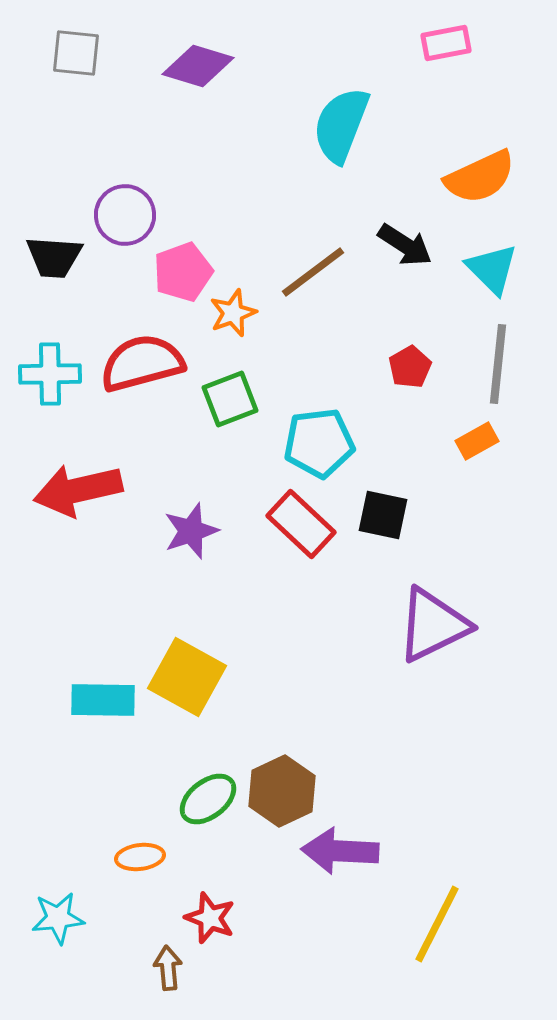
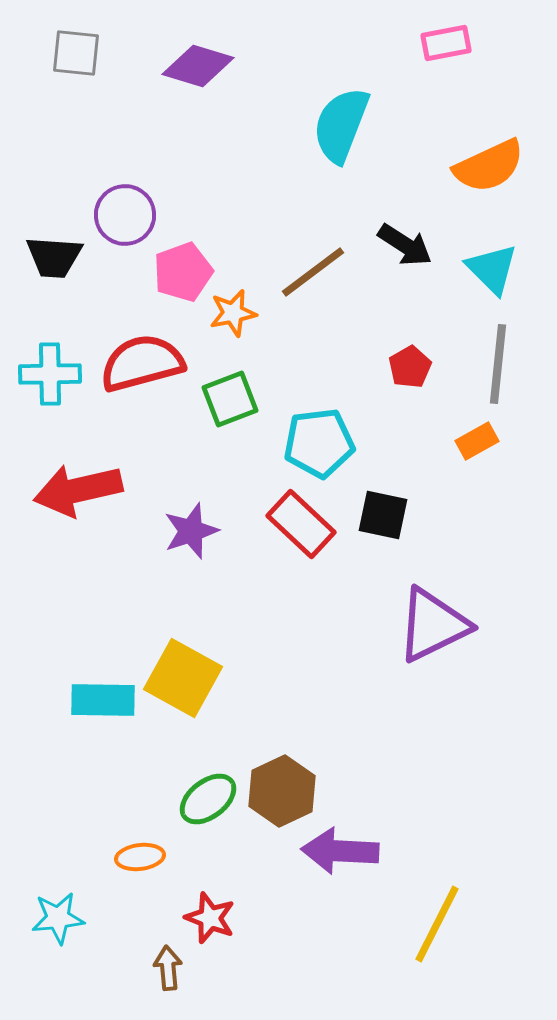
orange semicircle: moved 9 px right, 11 px up
orange star: rotated 9 degrees clockwise
yellow square: moved 4 px left, 1 px down
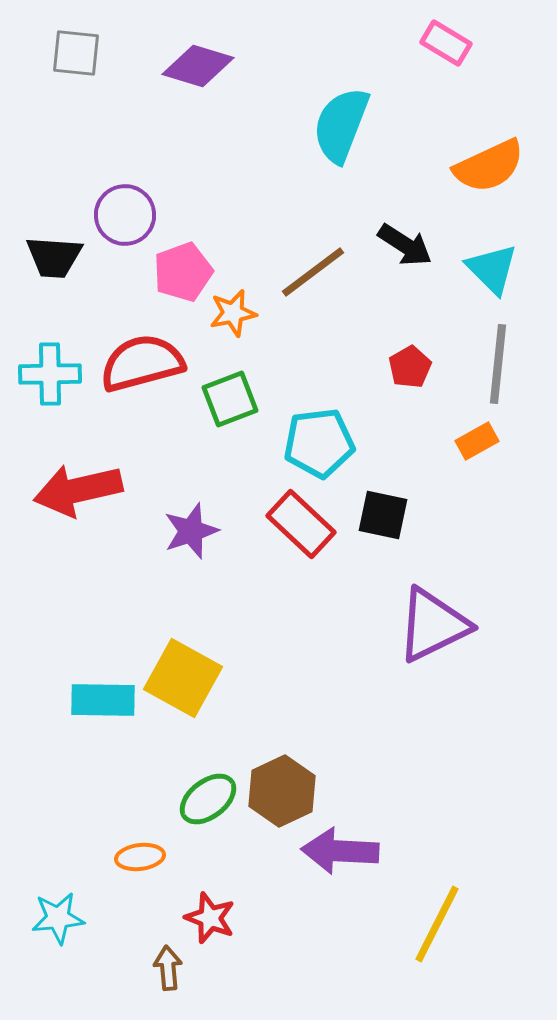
pink rectangle: rotated 42 degrees clockwise
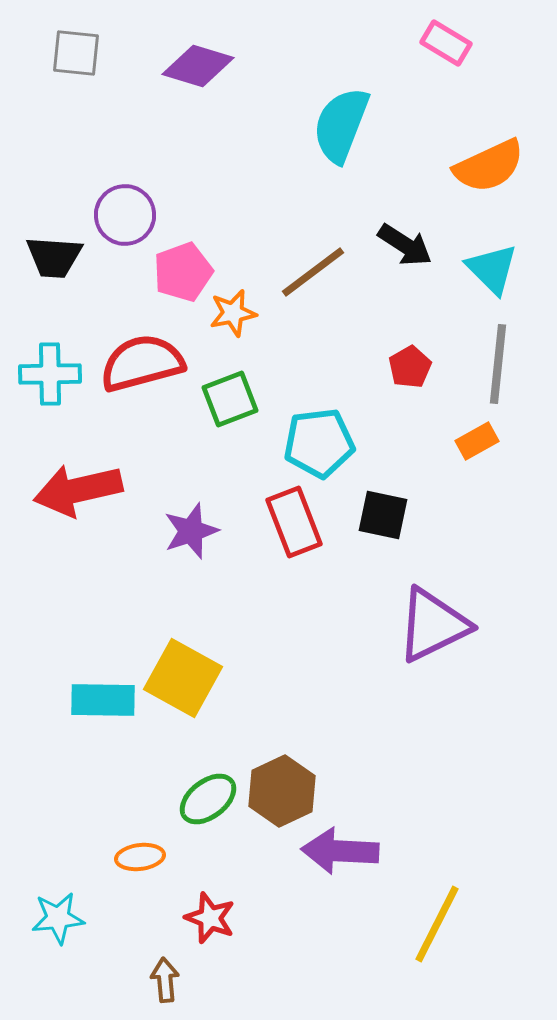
red rectangle: moved 7 px left, 2 px up; rotated 26 degrees clockwise
brown arrow: moved 3 px left, 12 px down
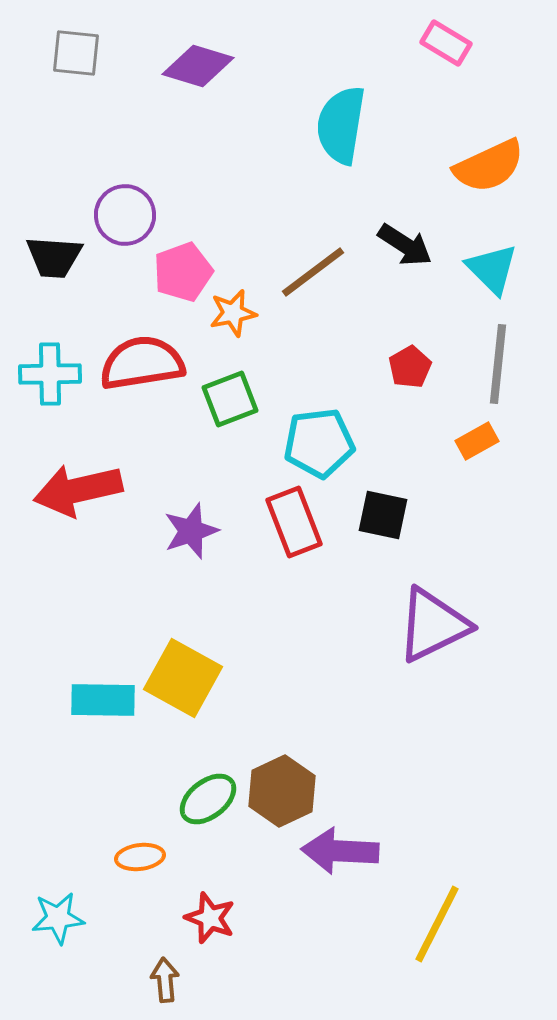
cyan semicircle: rotated 12 degrees counterclockwise
red semicircle: rotated 6 degrees clockwise
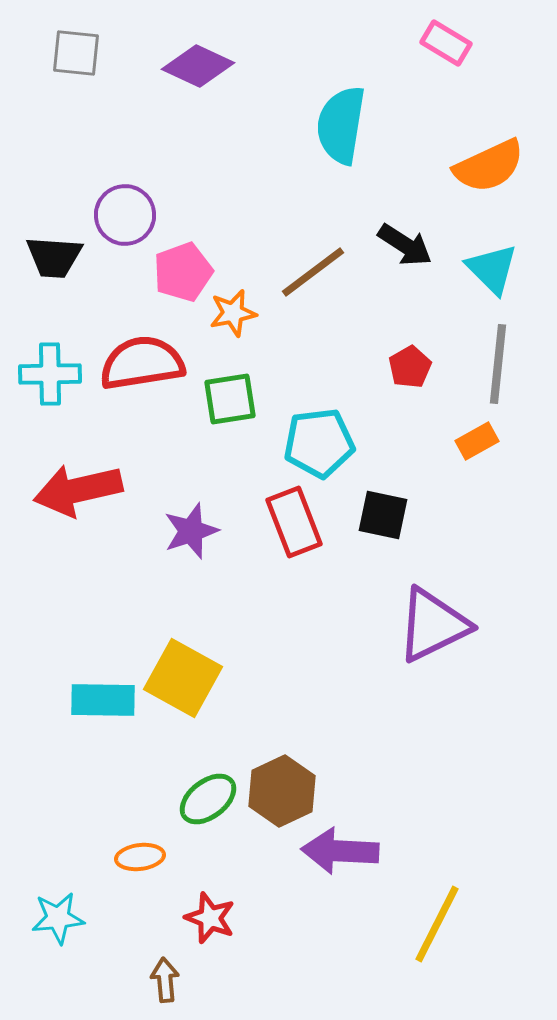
purple diamond: rotated 8 degrees clockwise
green square: rotated 12 degrees clockwise
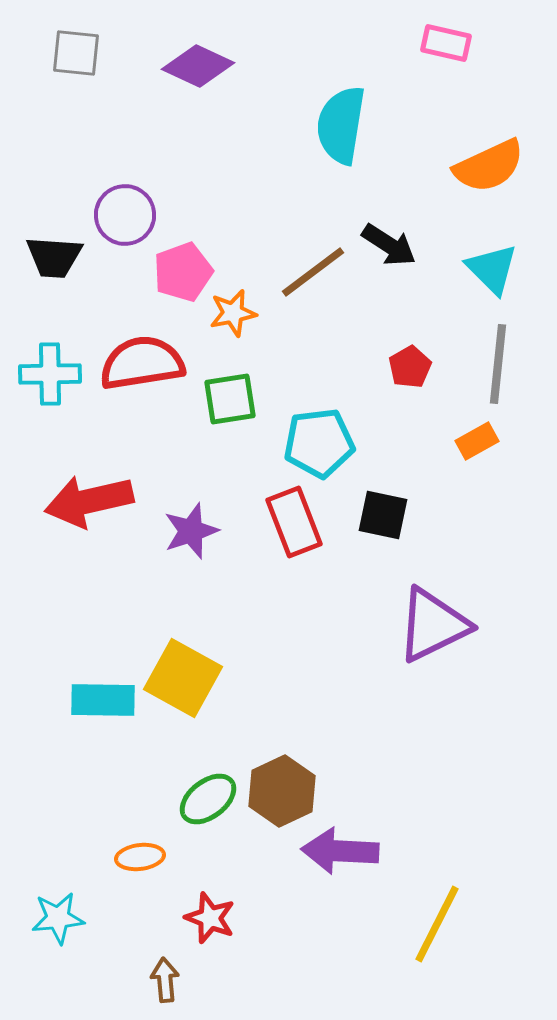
pink rectangle: rotated 18 degrees counterclockwise
black arrow: moved 16 px left
red arrow: moved 11 px right, 11 px down
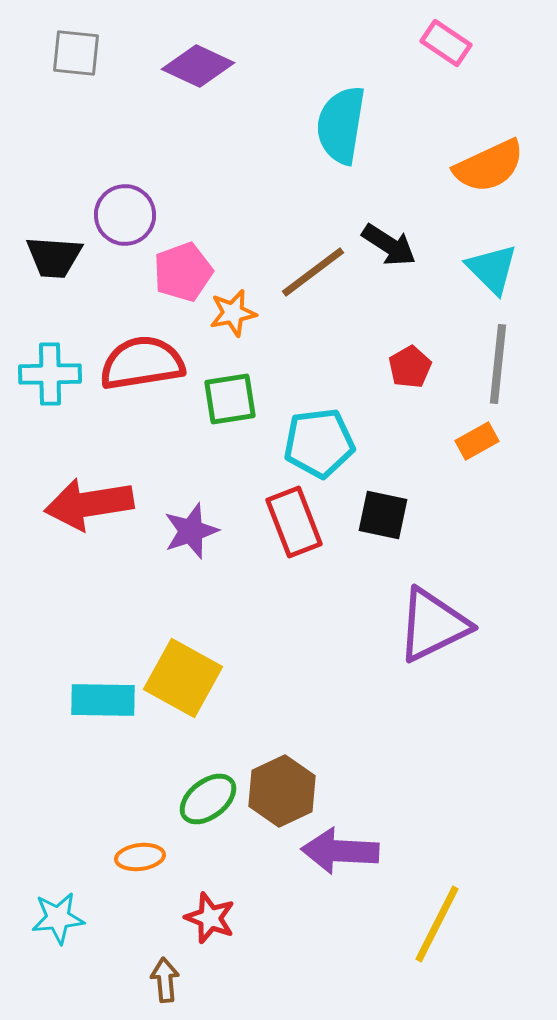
pink rectangle: rotated 21 degrees clockwise
red arrow: moved 3 px down; rotated 4 degrees clockwise
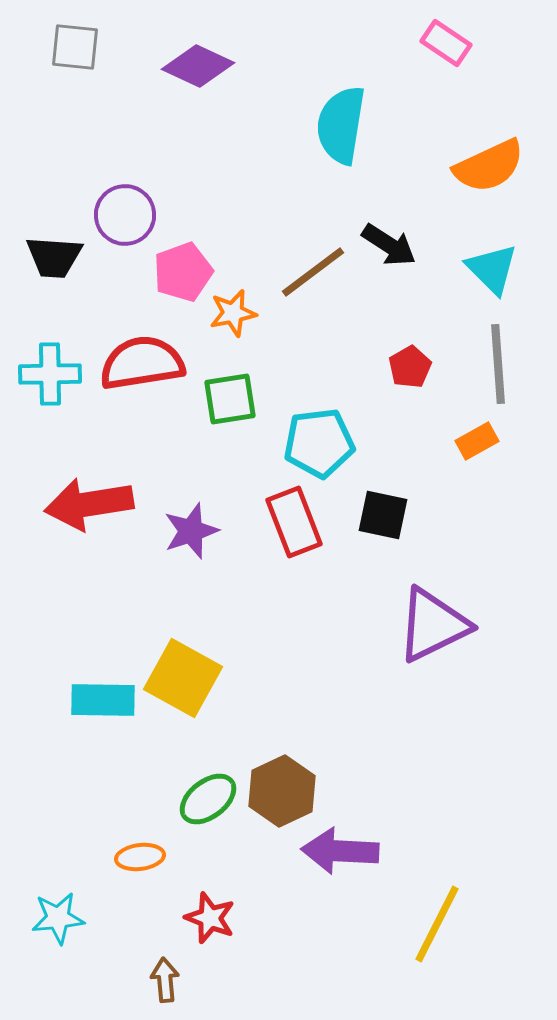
gray square: moved 1 px left, 6 px up
gray line: rotated 10 degrees counterclockwise
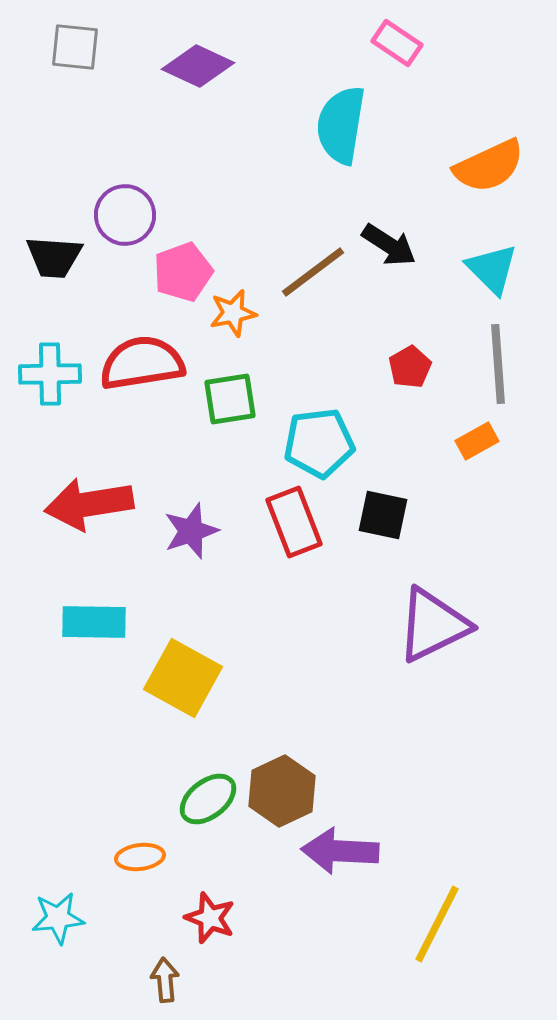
pink rectangle: moved 49 px left
cyan rectangle: moved 9 px left, 78 px up
